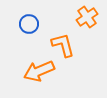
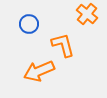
orange cross: moved 3 px up; rotated 15 degrees counterclockwise
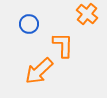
orange L-shape: rotated 16 degrees clockwise
orange arrow: rotated 20 degrees counterclockwise
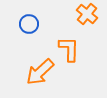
orange L-shape: moved 6 px right, 4 px down
orange arrow: moved 1 px right, 1 px down
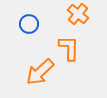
orange cross: moved 9 px left
orange L-shape: moved 1 px up
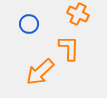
orange cross: rotated 15 degrees counterclockwise
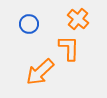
orange cross: moved 5 px down; rotated 15 degrees clockwise
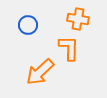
orange cross: rotated 30 degrees counterclockwise
blue circle: moved 1 px left, 1 px down
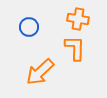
blue circle: moved 1 px right, 2 px down
orange L-shape: moved 6 px right
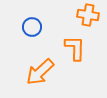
orange cross: moved 10 px right, 4 px up
blue circle: moved 3 px right
